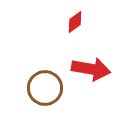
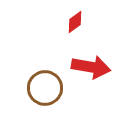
red arrow: moved 2 px up
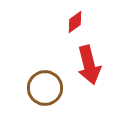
red arrow: moved 2 px left, 2 px up; rotated 66 degrees clockwise
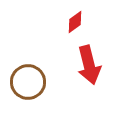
brown circle: moved 17 px left, 6 px up
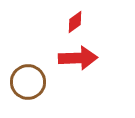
red arrow: moved 11 px left, 7 px up; rotated 78 degrees counterclockwise
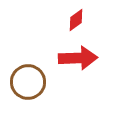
red diamond: moved 1 px right, 2 px up
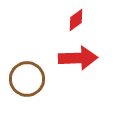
brown circle: moved 1 px left, 3 px up
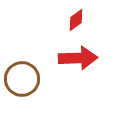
brown circle: moved 5 px left
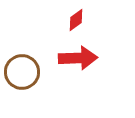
brown circle: moved 7 px up
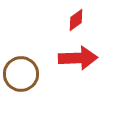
brown circle: moved 1 px left, 2 px down
